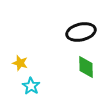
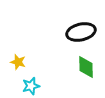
yellow star: moved 2 px left, 1 px up
cyan star: rotated 24 degrees clockwise
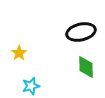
yellow star: moved 1 px right, 9 px up; rotated 21 degrees clockwise
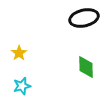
black ellipse: moved 3 px right, 14 px up
cyan star: moved 9 px left
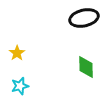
yellow star: moved 2 px left
cyan star: moved 2 px left
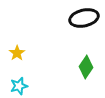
green diamond: rotated 35 degrees clockwise
cyan star: moved 1 px left
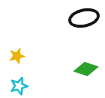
yellow star: moved 3 px down; rotated 21 degrees clockwise
green diamond: moved 2 px down; rotated 75 degrees clockwise
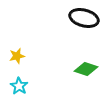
black ellipse: rotated 28 degrees clockwise
cyan star: rotated 24 degrees counterclockwise
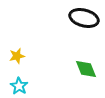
green diamond: rotated 50 degrees clockwise
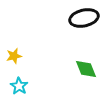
black ellipse: rotated 28 degrees counterclockwise
yellow star: moved 3 px left
